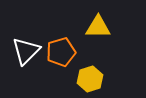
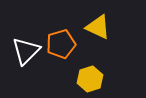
yellow triangle: rotated 24 degrees clockwise
orange pentagon: moved 8 px up
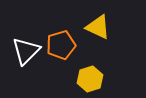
orange pentagon: moved 1 px down
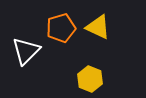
orange pentagon: moved 17 px up
yellow hexagon: rotated 20 degrees counterclockwise
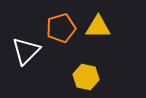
yellow triangle: rotated 24 degrees counterclockwise
yellow hexagon: moved 4 px left, 2 px up; rotated 10 degrees counterclockwise
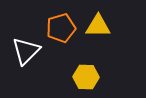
yellow triangle: moved 1 px up
yellow hexagon: rotated 10 degrees counterclockwise
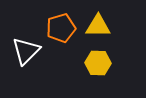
yellow hexagon: moved 12 px right, 14 px up
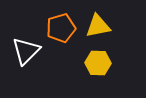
yellow triangle: rotated 12 degrees counterclockwise
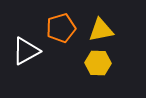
yellow triangle: moved 3 px right, 4 px down
white triangle: rotated 16 degrees clockwise
